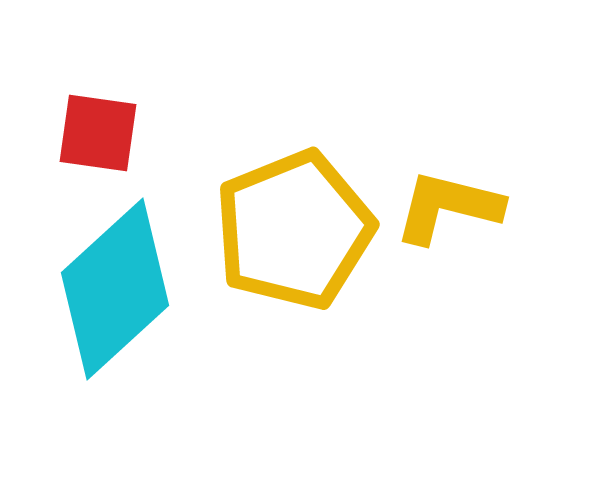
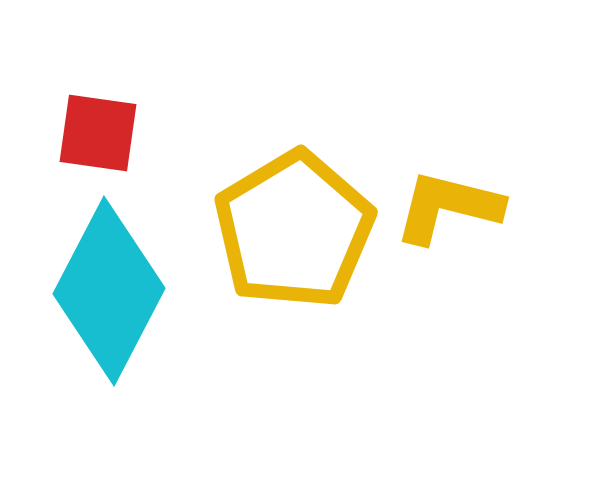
yellow pentagon: rotated 9 degrees counterclockwise
cyan diamond: moved 6 px left, 2 px down; rotated 20 degrees counterclockwise
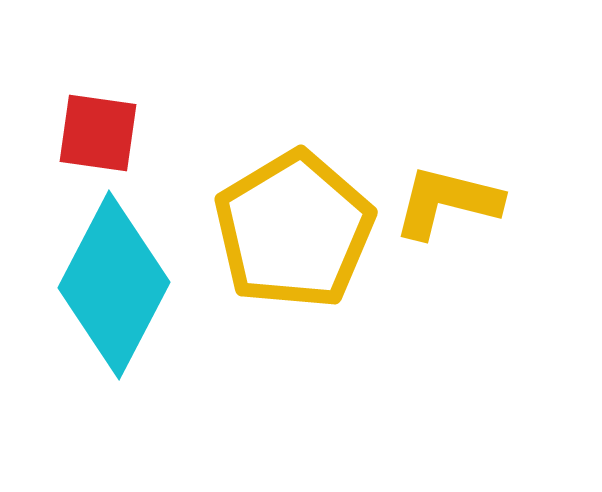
yellow L-shape: moved 1 px left, 5 px up
cyan diamond: moved 5 px right, 6 px up
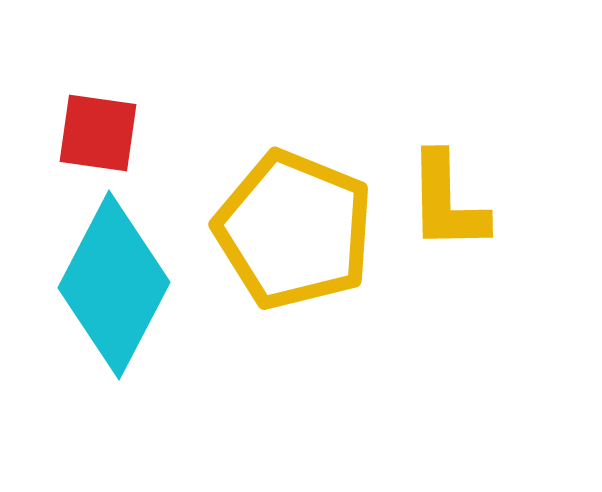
yellow L-shape: rotated 105 degrees counterclockwise
yellow pentagon: rotated 19 degrees counterclockwise
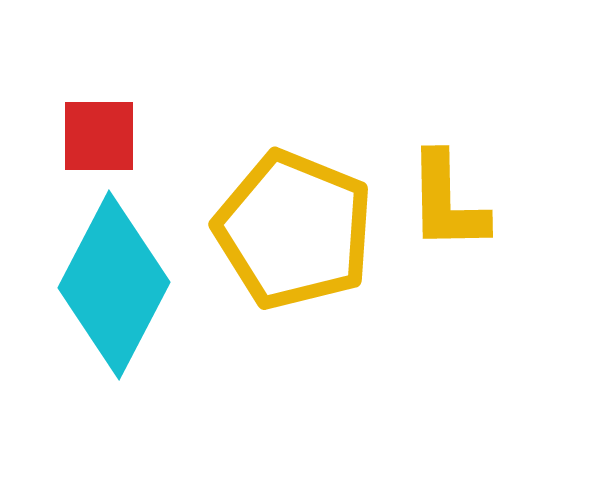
red square: moved 1 px right, 3 px down; rotated 8 degrees counterclockwise
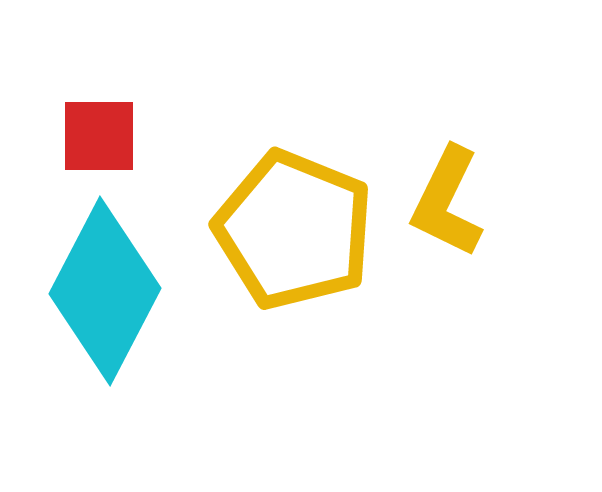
yellow L-shape: rotated 27 degrees clockwise
cyan diamond: moved 9 px left, 6 px down
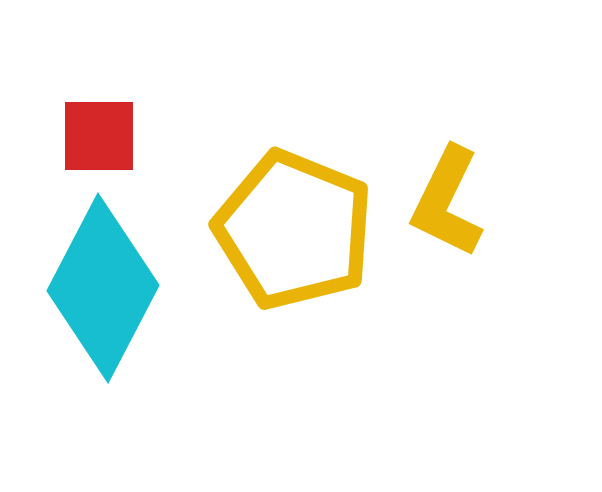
cyan diamond: moved 2 px left, 3 px up
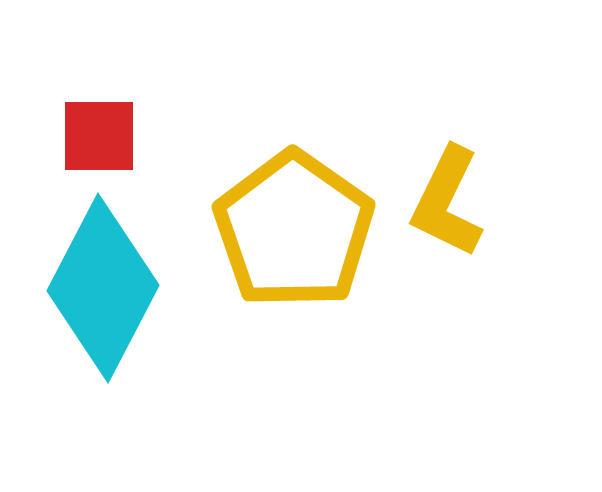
yellow pentagon: rotated 13 degrees clockwise
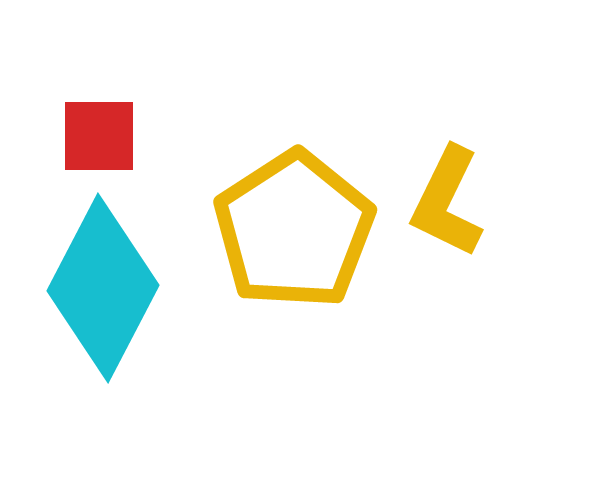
yellow pentagon: rotated 4 degrees clockwise
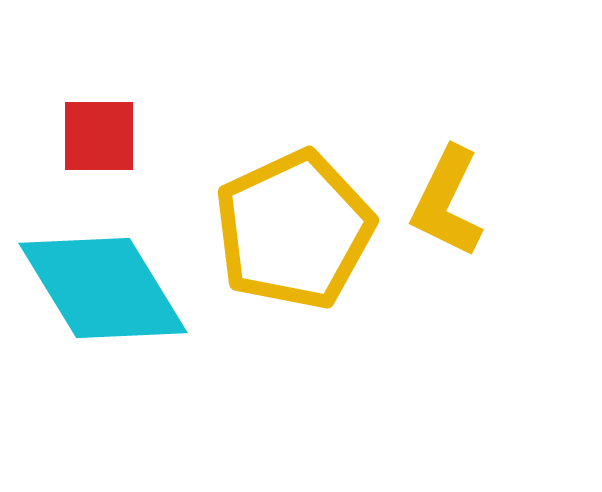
yellow pentagon: rotated 8 degrees clockwise
cyan diamond: rotated 59 degrees counterclockwise
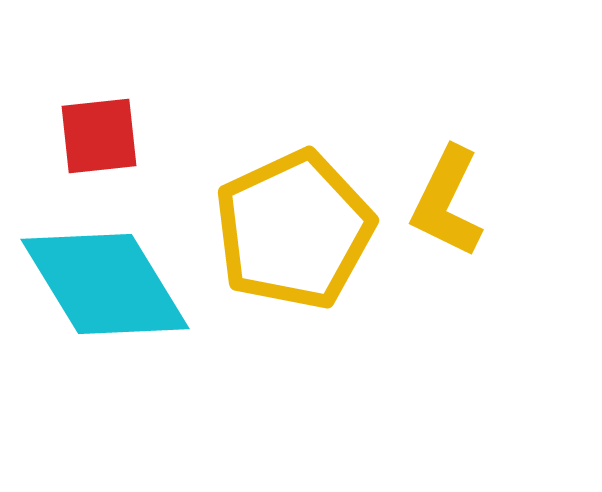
red square: rotated 6 degrees counterclockwise
cyan diamond: moved 2 px right, 4 px up
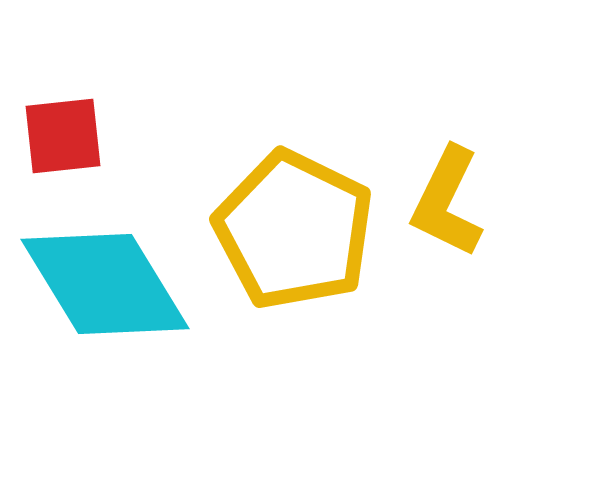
red square: moved 36 px left
yellow pentagon: rotated 21 degrees counterclockwise
